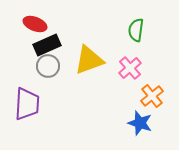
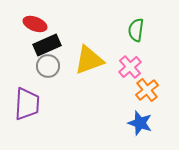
pink cross: moved 1 px up
orange cross: moved 5 px left, 6 px up
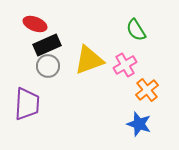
green semicircle: rotated 40 degrees counterclockwise
pink cross: moved 5 px left, 2 px up; rotated 10 degrees clockwise
blue star: moved 1 px left, 1 px down
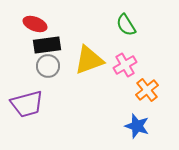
green semicircle: moved 10 px left, 5 px up
black rectangle: rotated 16 degrees clockwise
purple trapezoid: rotated 72 degrees clockwise
blue star: moved 2 px left, 2 px down
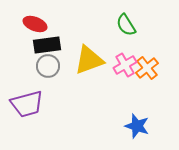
orange cross: moved 22 px up
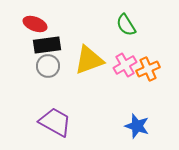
orange cross: moved 1 px right, 1 px down; rotated 15 degrees clockwise
purple trapezoid: moved 28 px right, 18 px down; rotated 136 degrees counterclockwise
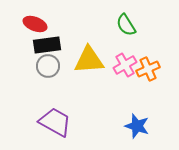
yellow triangle: rotated 16 degrees clockwise
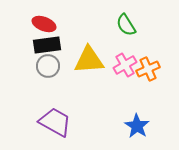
red ellipse: moved 9 px right
blue star: rotated 15 degrees clockwise
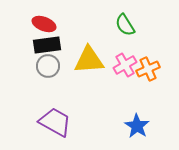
green semicircle: moved 1 px left
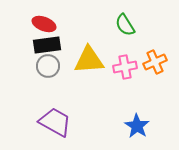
pink cross: moved 2 px down; rotated 20 degrees clockwise
orange cross: moved 7 px right, 7 px up
